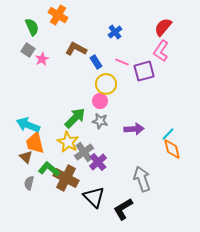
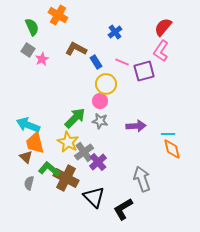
purple arrow: moved 2 px right, 3 px up
cyan line: rotated 48 degrees clockwise
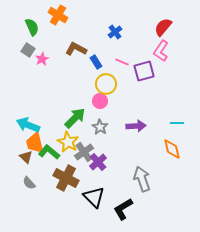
gray star: moved 6 px down; rotated 21 degrees clockwise
cyan line: moved 9 px right, 11 px up
green L-shape: moved 17 px up
gray semicircle: rotated 56 degrees counterclockwise
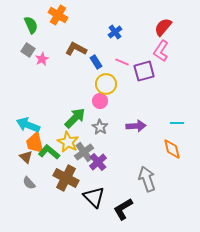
green semicircle: moved 1 px left, 2 px up
gray arrow: moved 5 px right
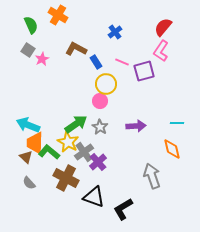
green arrow: moved 1 px right, 6 px down; rotated 10 degrees clockwise
orange trapezoid: rotated 15 degrees clockwise
gray arrow: moved 5 px right, 3 px up
black triangle: rotated 25 degrees counterclockwise
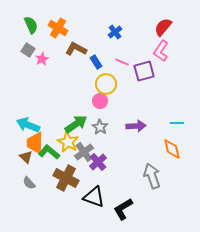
orange cross: moved 13 px down
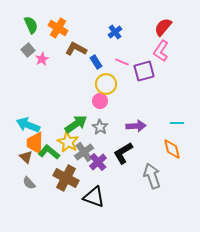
gray square: rotated 16 degrees clockwise
black L-shape: moved 56 px up
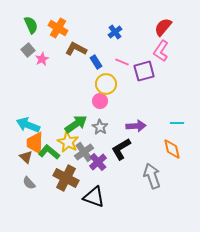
black L-shape: moved 2 px left, 4 px up
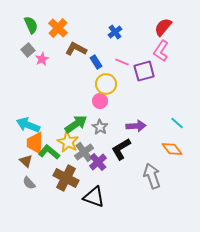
orange cross: rotated 12 degrees clockwise
cyan line: rotated 40 degrees clockwise
orange diamond: rotated 25 degrees counterclockwise
brown triangle: moved 4 px down
